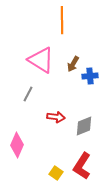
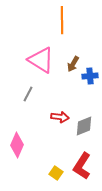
red arrow: moved 4 px right
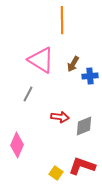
red L-shape: rotated 76 degrees clockwise
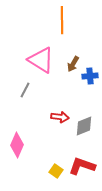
gray line: moved 3 px left, 4 px up
yellow square: moved 2 px up
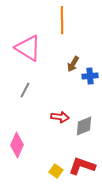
pink triangle: moved 13 px left, 12 px up
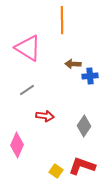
brown arrow: rotated 63 degrees clockwise
gray line: moved 2 px right; rotated 28 degrees clockwise
red arrow: moved 15 px left, 1 px up
gray diamond: rotated 35 degrees counterclockwise
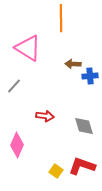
orange line: moved 1 px left, 2 px up
gray line: moved 13 px left, 4 px up; rotated 14 degrees counterclockwise
gray diamond: rotated 50 degrees counterclockwise
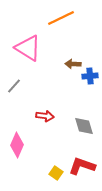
orange line: rotated 64 degrees clockwise
yellow square: moved 2 px down
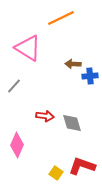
gray diamond: moved 12 px left, 3 px up
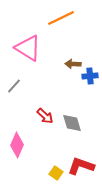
red arrow: rotated 36 degrees clockwise
red L-shape: moved 1 px left
